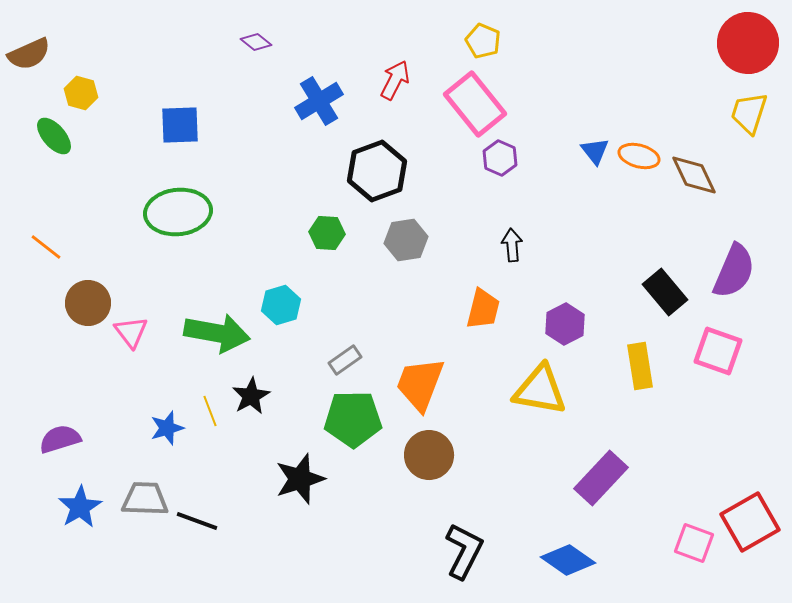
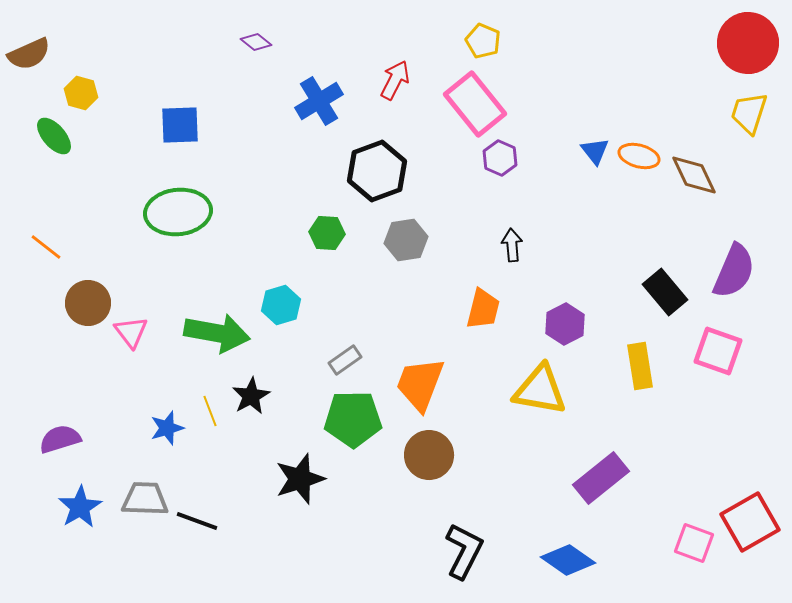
purple rectangle at (601, 478): rotated 8 degrees clockwise
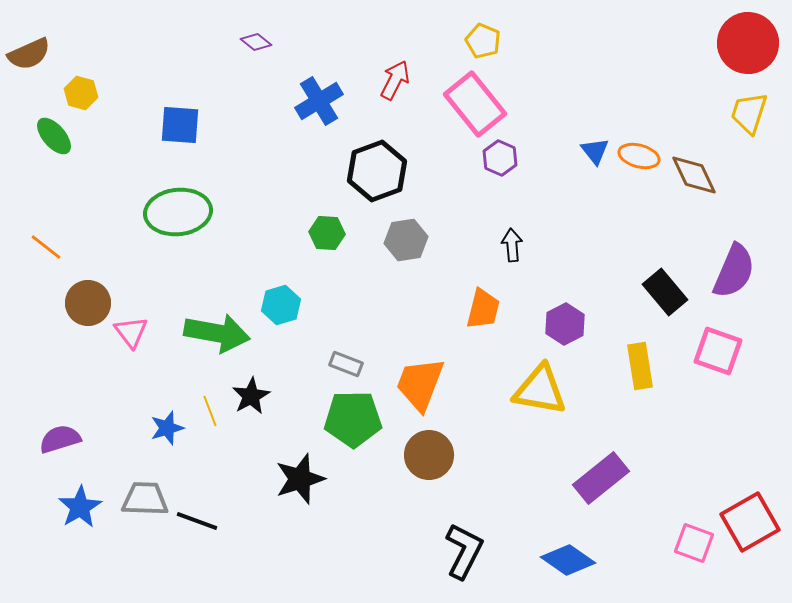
blue square at (180, 125): rotated 6 degrees clockwise
gray rectangle at (345, 360): moved 1 px right, 4 px down; rotated 56 degrees clockwise
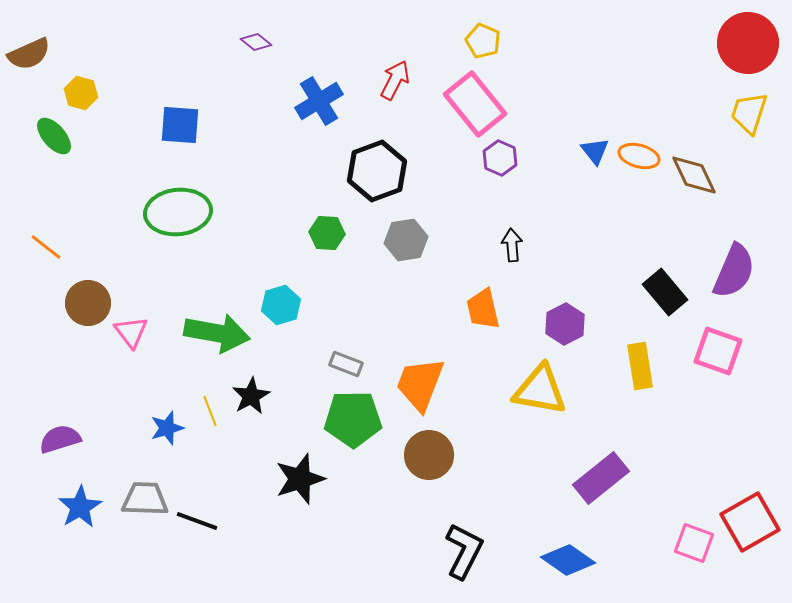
orange trapezoid at (483, 309): rotated 153 degrees clockwise
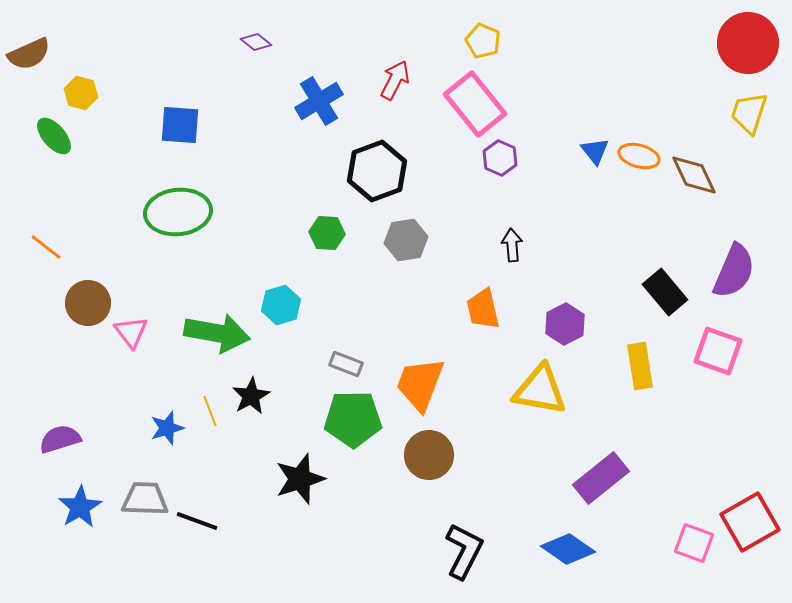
blue diamond at (568, 560): moved 11 px up
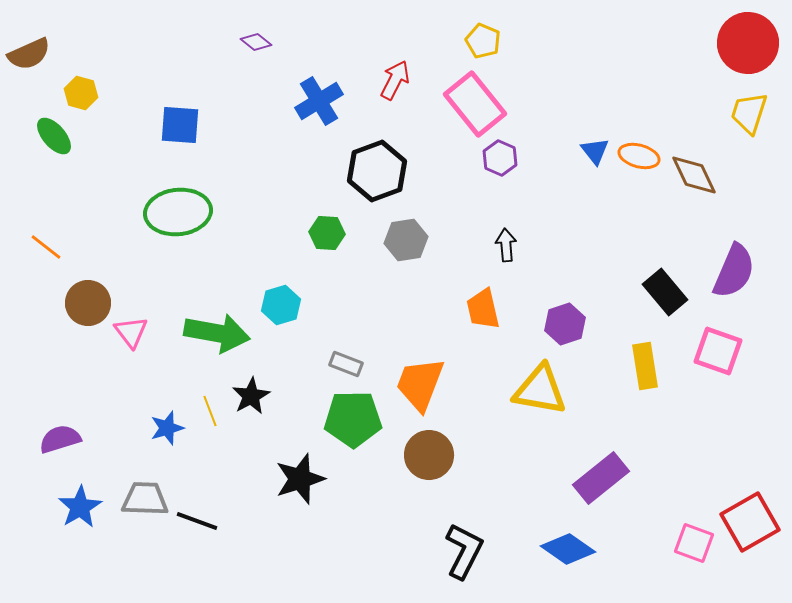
black arrow at (512, 245): moved 6 px left
purple hexagon at (565, 324): rotated 9 degrees clockwise
yellow rectangle at (640, 366): moved 5 px right
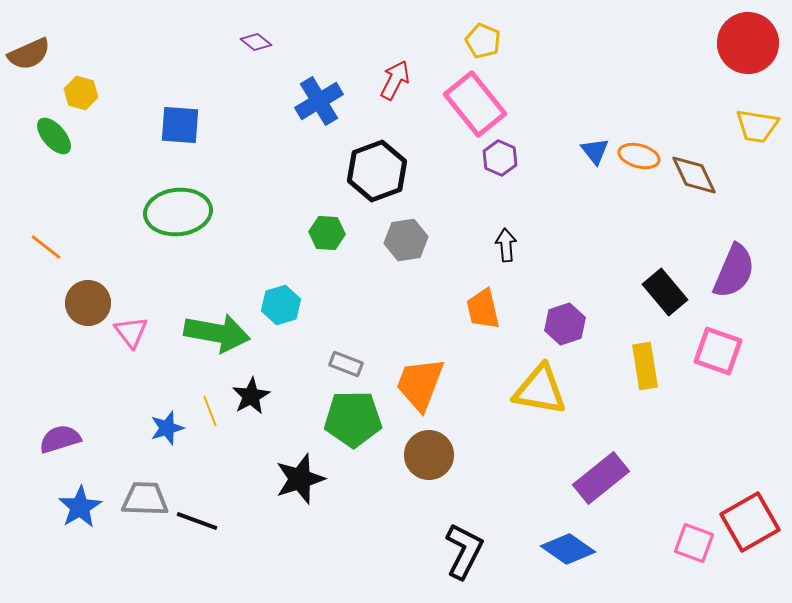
yellow trapezoid at (749, 113): moved 8 px right, 13 px down; rotated 99 degrees counterclockwise
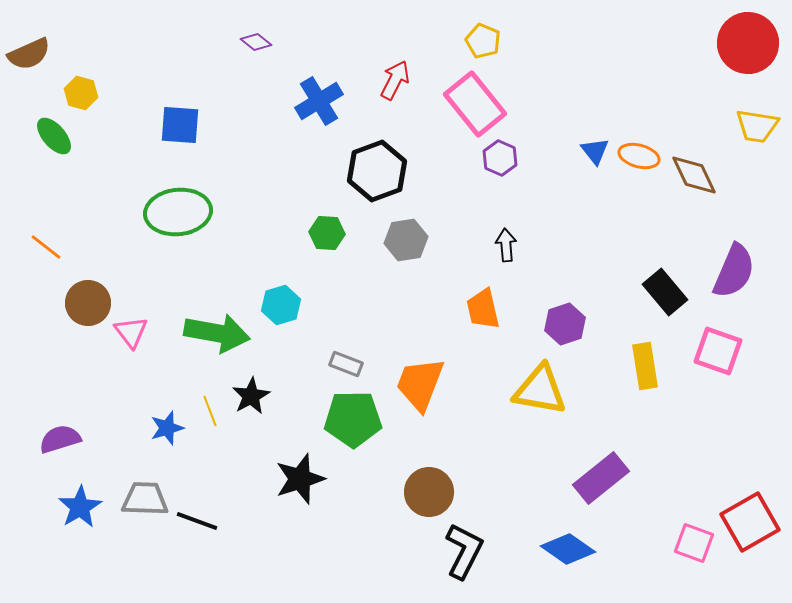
brown circle at (429, 455): moved 37 px down
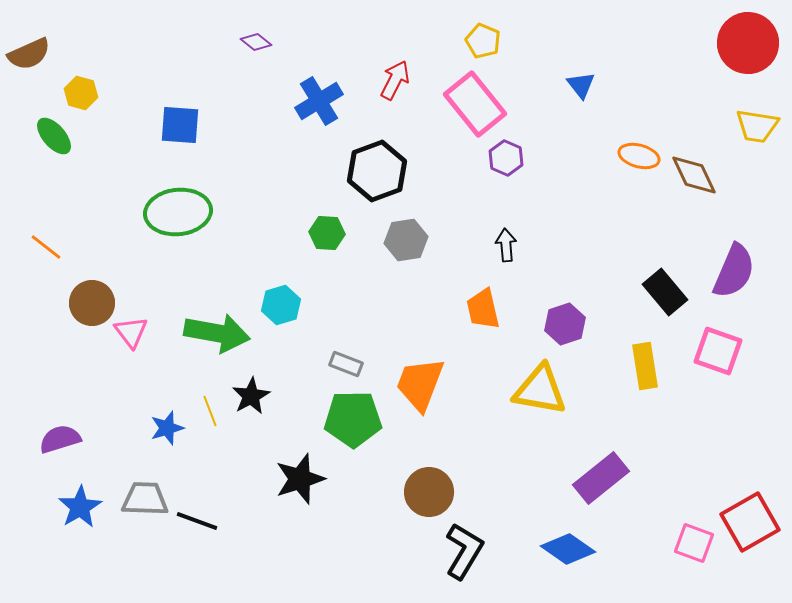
blue triangle at (595, 151): moved 14 px left, 66 px up
purple hexagon at (500, 158): moved 6 px right
brown circle at (88, 303): moved 4 px right
black L-shape at (464, 551): rotated 4 degrees clockwise
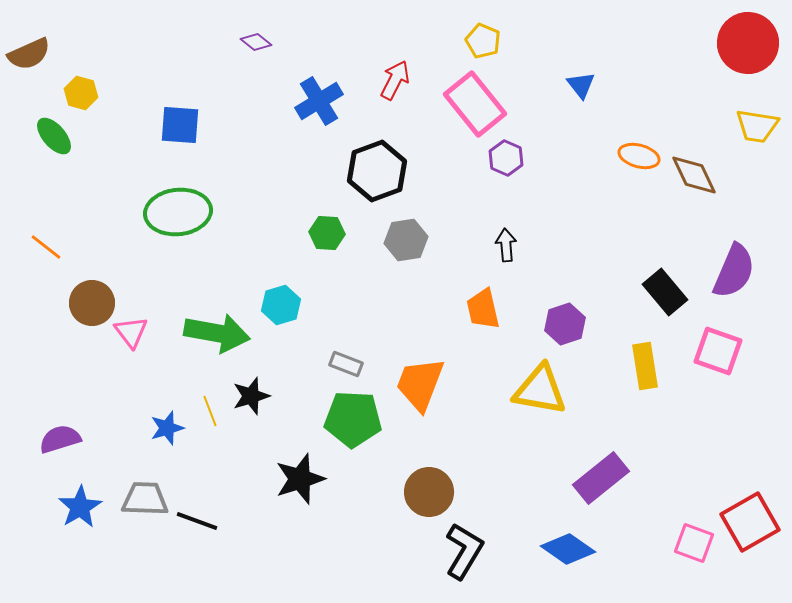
black star at (251, 396): rotated 12 degrees clockwise
green pentagon at (353, 419): rotated 4 degrees clockwise
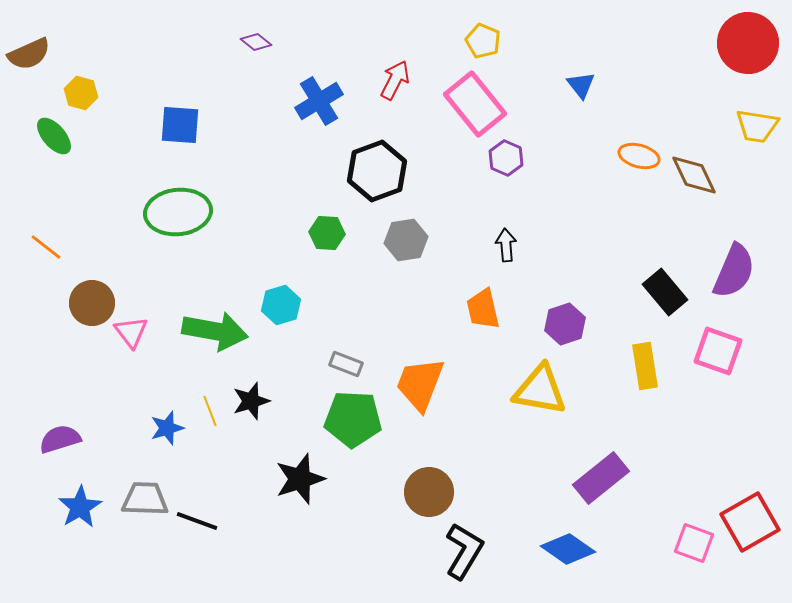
green arrow at (217, 333): moved 2 px left, 2 px up
black star at (251, 396): moved 5 px down
